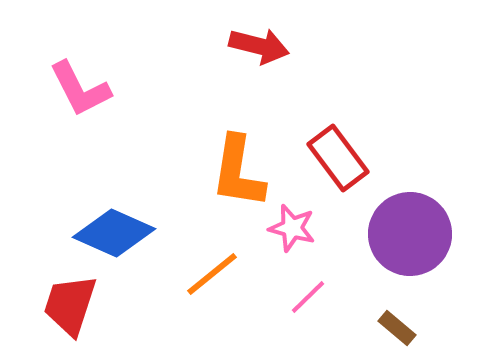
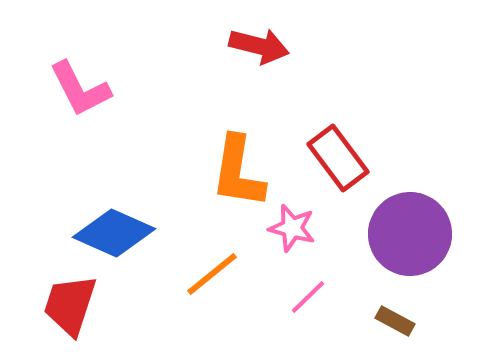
brown rectangle: moved 2 px left, 7 px up; rotated 12 degrees counterclockwise
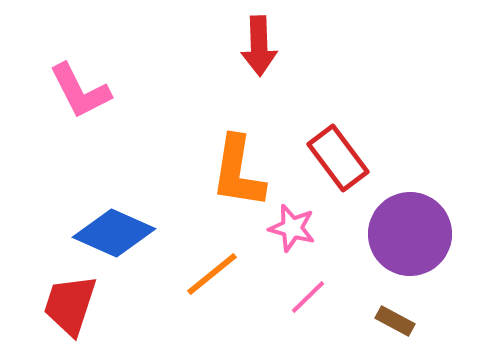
red arrow: rotated 74 degrees clockwise
pink L-shape: moved 2 px down
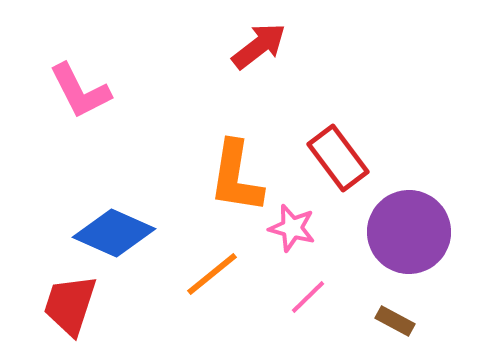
red arrow: rotated 126 degrees counterclockwise
orange L-shape: moved 2 px left, 5 px down
purple circle: moved 1 px left, 2 px up
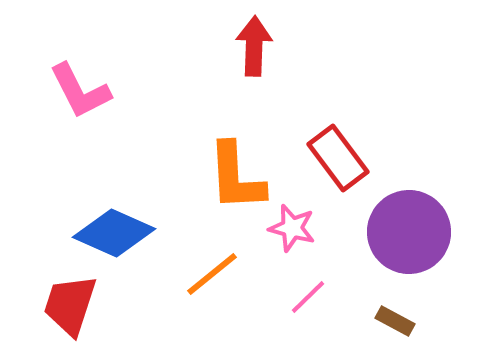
red arrow: moved 5 px left; rotated 50 degrees counterclockwise
orange L-shape: rotated 12 degrees counterclockwise
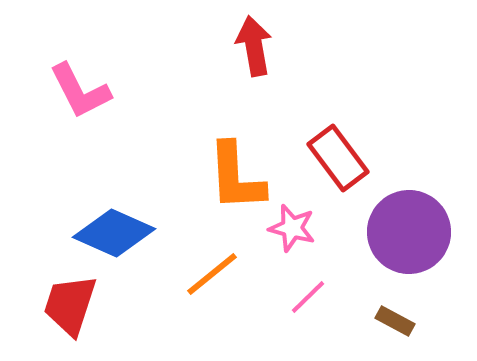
red arrow: rotated 12 degrees counterclockwise
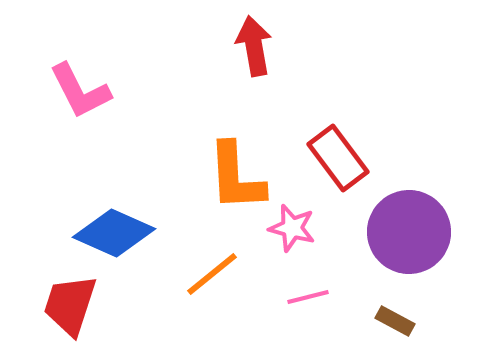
pink line: rotated 30 degrees clockwise
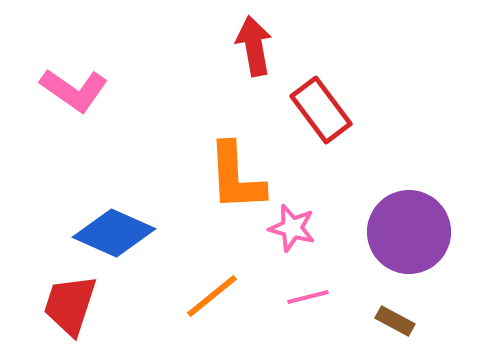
pink L-shape: moved 6 px left, 1 px up; rotated 28 degrees counterclockwise
red rectangle: moved 17 px left, 48 px up
orange line: moved 22 px down
